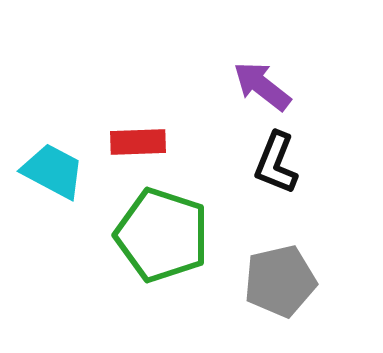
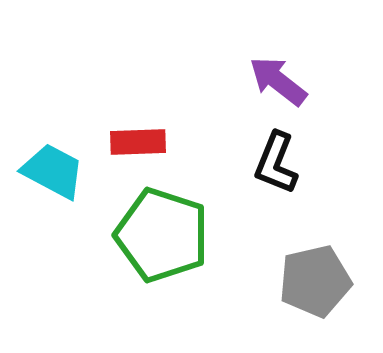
purple arrow: moved 16 px right, 5 px up
gray pentagon: moved 35 px right
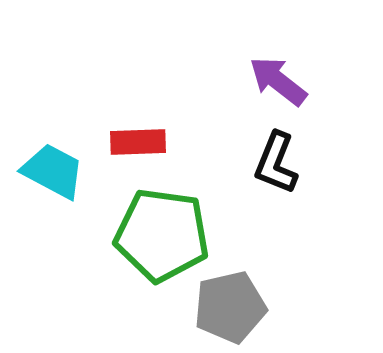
green pentagon: rotated 10 degrees counterclockwise
gray pentagon: moved 85 px left, 26 px down
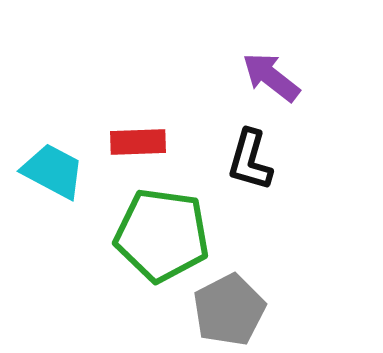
purple arrow: moved 7 px left, 4 px up
black L-shape: moved 26 px left, 3 px up; rotated 6 degrees counterclockwise
gray pentagon: moved 1 px left, 3 px down; rotated 14 degrees counterclockwise
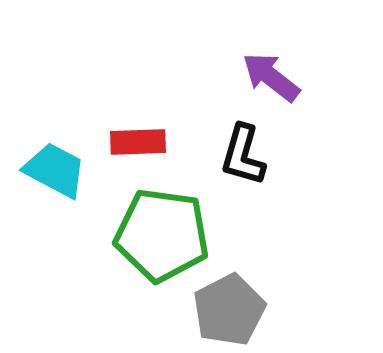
black L-shape: moved 7 px left, 5 px up
cyan trapezoid: moved 2 px right, 1 px up
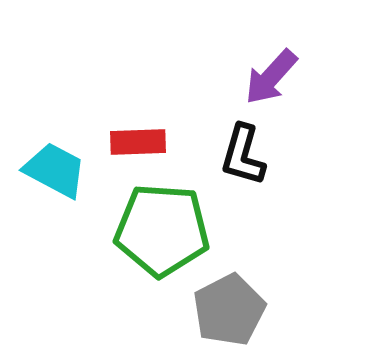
purple arrow: rotated 86 degrees counterclockwise
green pentagon: moved 5 px up; rotated 4 degrees counterclockwise
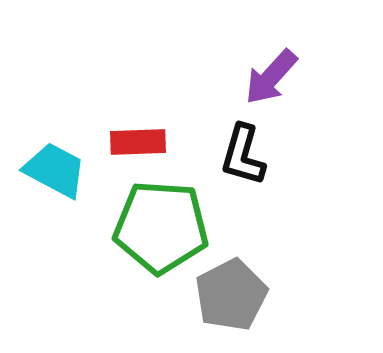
green pentagon: moved 1 px left, 3 px up
gray pentagon: moved 2 px right, 15 px up
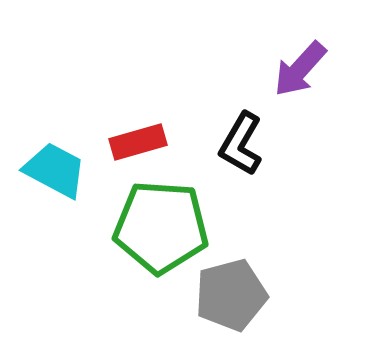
purple arrow: moved 29 px right, 8 px up
red rectangle: rotated 14 degrees counterclockwise
black L-shape: moved 2 px left, 11 px up; rotated 14 degrees clockwise
gray pentagon: rotated 12 degrees clockwise
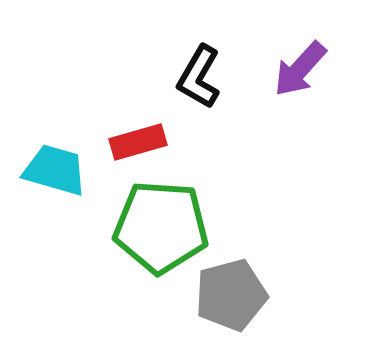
black L-shape: moved 42 px left, 67 px up
cyan trapezoid: rotated 12 degrees counterclockwise
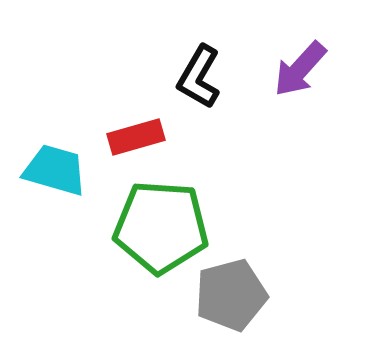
red rectangle: moved 2 px left, 5 px up
